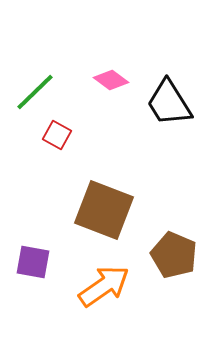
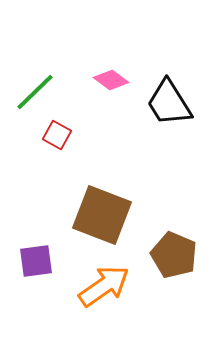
brown square: moved 2 px left, 5 px down
purple square: moved 3 px right, 1 px up; rotated 18 degrees counterclockwise
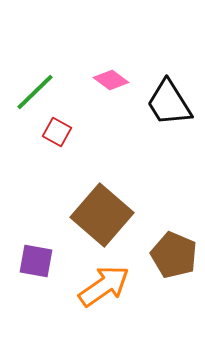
red square: moved 3 px up
brown square: rotated 20 degrees clockwise
purple square: rotated 18 degrees clockwise
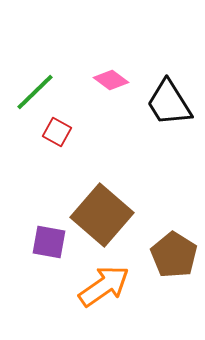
brown pentagon: rotated 9 degrees clockwise
purple square: moved 13 px right, 19 px up
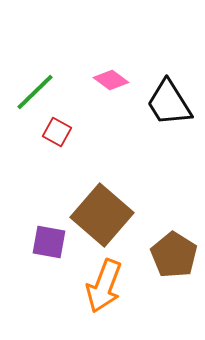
orange arrow: rotated 146 degrees clockwise
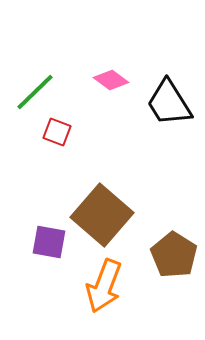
red square: rotated 8 degrees counterclockwise
